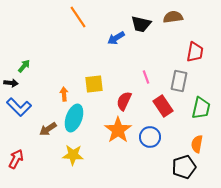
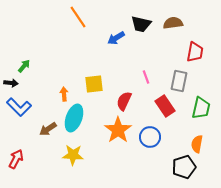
brown semicircle: moved 6 px down
red rectangle: moved 2 px right
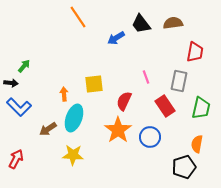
black trapezoid: rotated 40 degrees clockwise
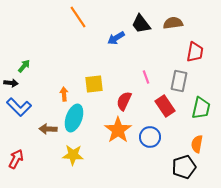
brown arrow: rotated 36 degrees clockwise
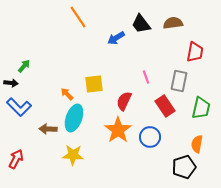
orange arrow: moved 3 px right; rotated 40 degrees counterclockwise
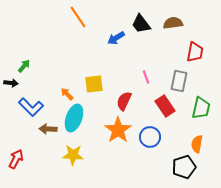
blue L-shape: moved 12 px right
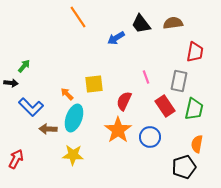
green trapezoid: moved 7 px left, 1 px down
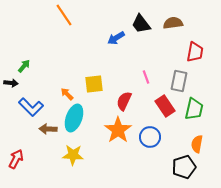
orange line: moved 14 px left, 2 px up
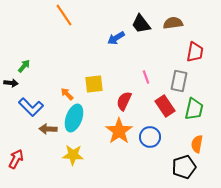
orange star: moved 1 px right, 1 px down
